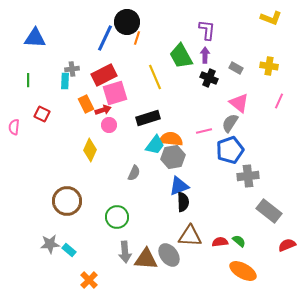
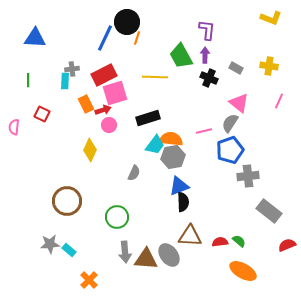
yellow line at (155, 77): rotated 65 degrees counterclockwise
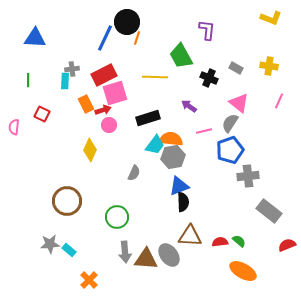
purple arrow at (205, 55): moved 16 px left, 51 px down; rotated 56 degrees counterclockwise
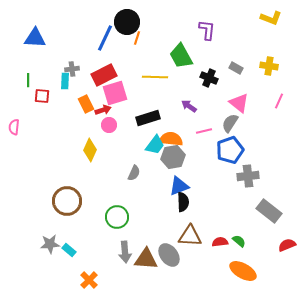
red square at (42, 114): moved 18 px up; rotated 21 degrees counterclockwise
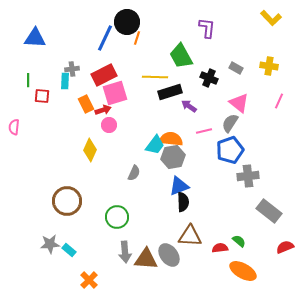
yellow L-shape at (271, 18): rotated 25 degrees clockwise
purple L-shape at (207, 30): moved 2 px up
black rectangle at (148, 118): moved 22 px right, 26 px up
red semicircle at (220, 242): moved 6 px down
red semicircle at (287, 245): moved 2 px left, 2 px down
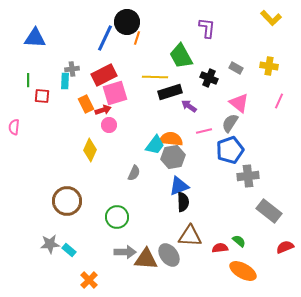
gray arrow at (125, 252): rotated 85 degrees counterclockwise
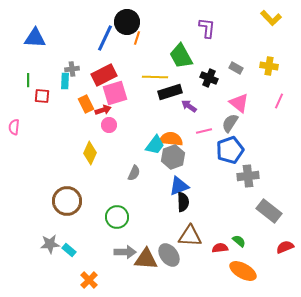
yellow diamond at (90, 150): moved 3 px down
gray hexagon at (173, 157): rotated 10 degrees counterclockwise
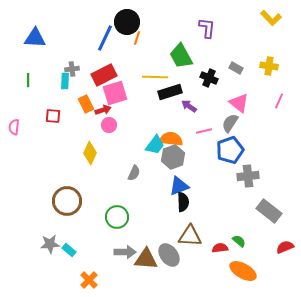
red square at (42, 96): moved 11 px right, 20 px down
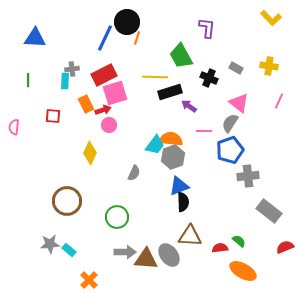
pink line at (204, 131): rotated 14 degrees clockwise
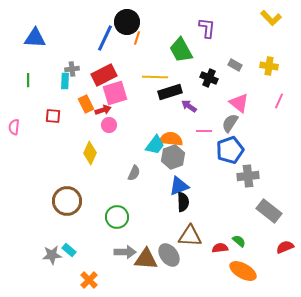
green trapezoid at (181, 56): moved 6 px up
gray rectangle at (236, 68): moved 1 px left, 3 px up
gray star at (50, 244): moved 2 px right, 11 px down
